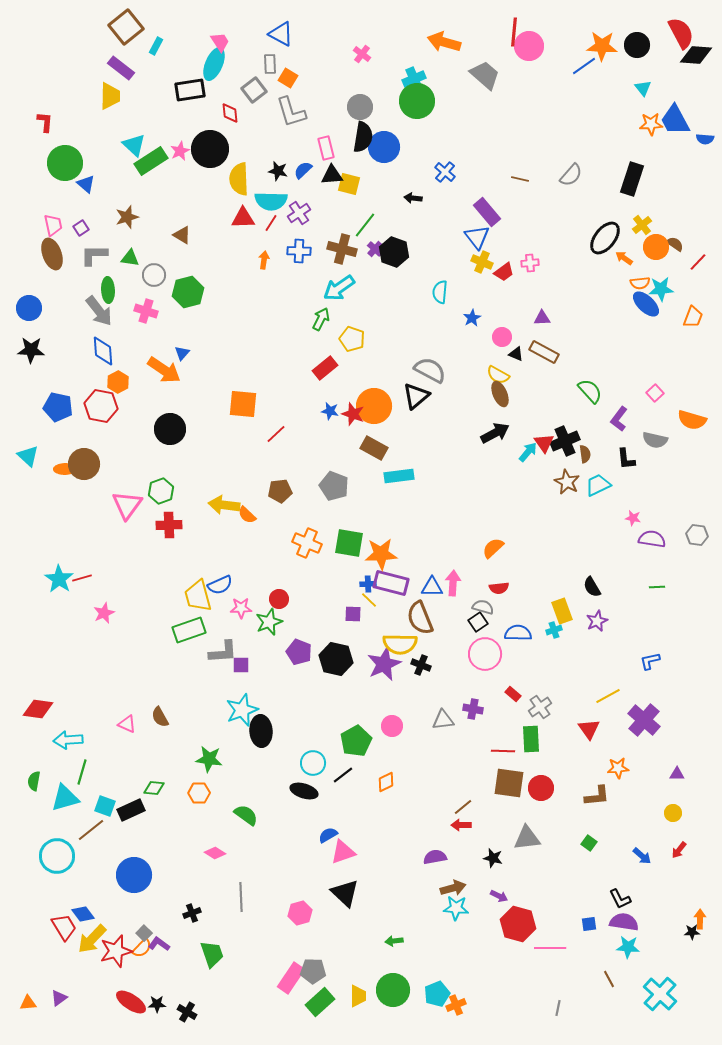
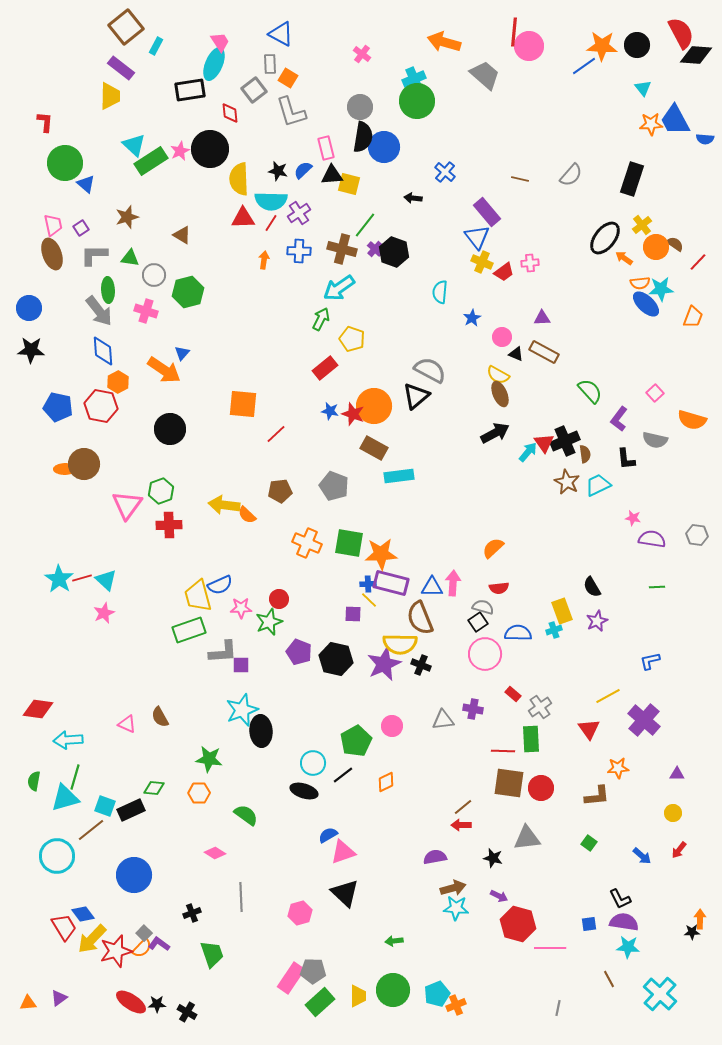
cyan triangle at (28, 456): moved 78 px right, 124 px down
green line at (82, 772): moved 7 px left, 5 px down
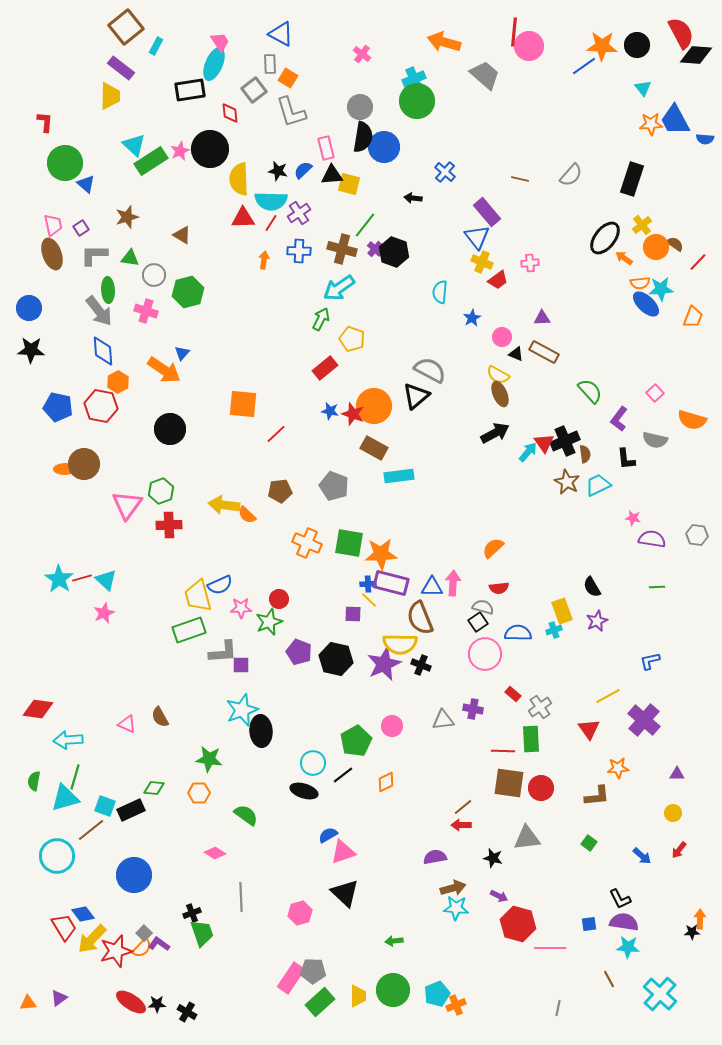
red trapezoid at (504, 272): moved 6 px left, 8 px down
green trapezoid at (212, 954): moved 10 px left, 21 px up
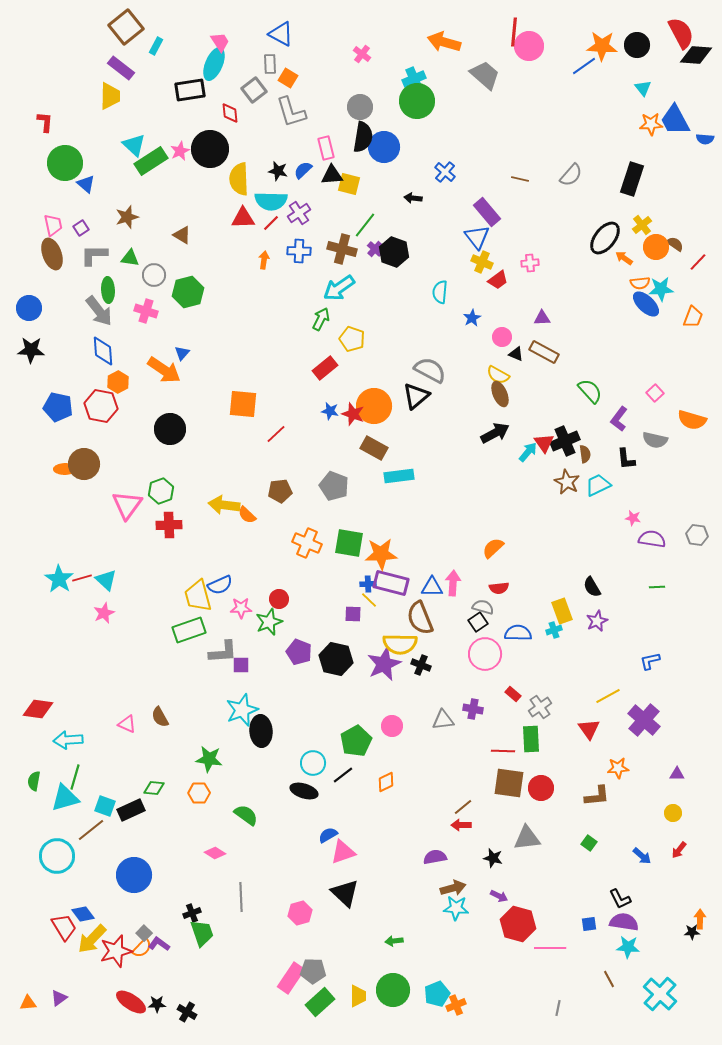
red line at (271, 223): rotated 12 degrees clockwise
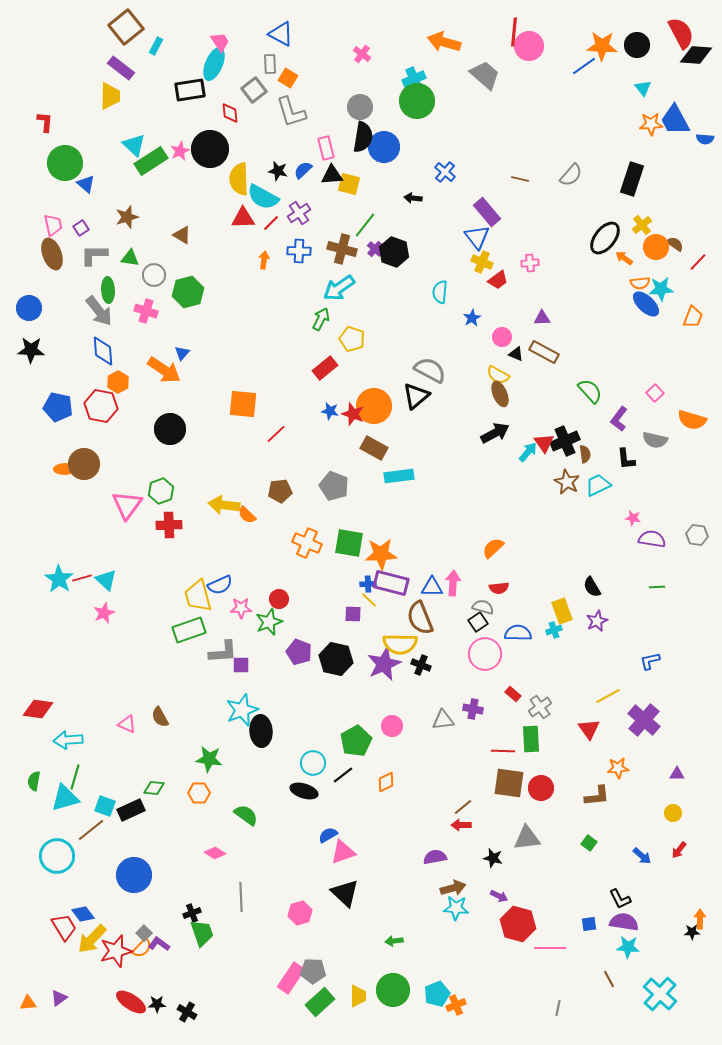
cyan semicircle at (271, 201): moved 8 px left, 4 px up; rotated 28 degrees clockwise
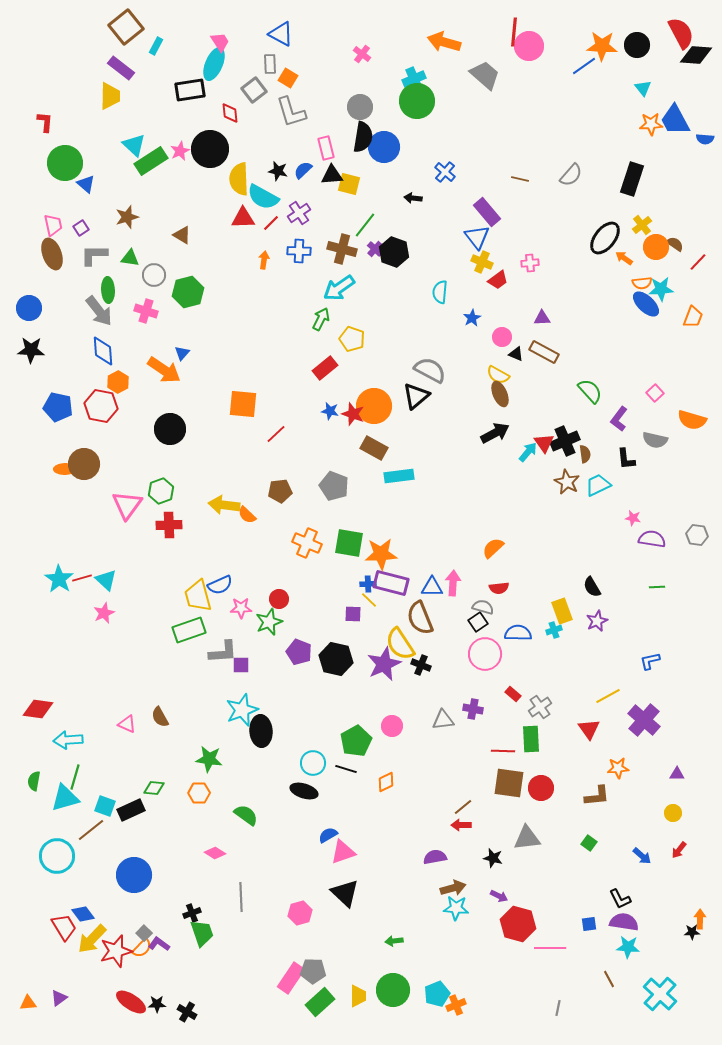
orange semicircle at (640, 283): moved 2 px right
yellow semicircle at (400, 644): rotated 56 degrees clockwise
black line at (343, 775): moved 3 px right, 6 px up; rotated 55 degrees clockwise
